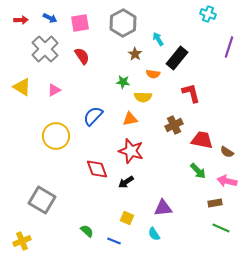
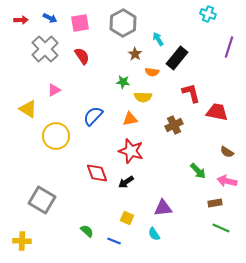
orange semicircle: moved 1 px left, 2 px up
yellow triangle: moved 6 px right, 22 px down
red trapezoid: moved 15 px right, 28 px up
red diamond: moved 4 px down
yellow cross: rotated 24 degrees clockwise
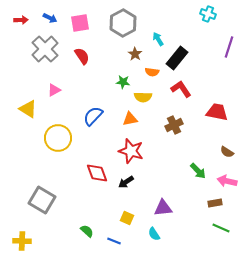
red L-shape: moved 10 px left, 4 px up; rotated 20 degrees counterclockwise
yellow circle: moved 2 px right, 2 px down
